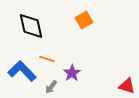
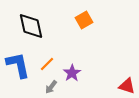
orange line: moved 5 px down; rotated 63 degrees counterclockwise
blue L-shape: moved 4 px left, 6 px up; rotated 32 degrees clockwise
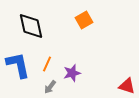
orange line: rotated 21 degrees counterclockwise
purple star: rotated 18 degrees clockwise
gray arrow: moved 1 px left
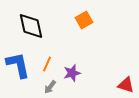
red triangle: moved 1 px left, 1 px up
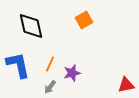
orange line: moved 3 px right
red triangle: rotated 30 degrees counterclockwise
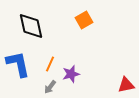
blue L-shape: moved 1 px up
purple star: moved 1 px left, 1 px down
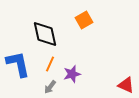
black diamond: moved 14 px right, 8 px down
purple star: moved 1 px right
red triangle: rotated 36 degrees clockwise
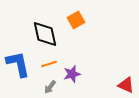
orange square: moved 8 px left
orange line: moved 1 px left; rotated 49 degrees clockwise
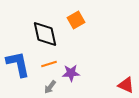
purple star: moved 1 px left, 1 px up; rotated 12 degrees clockwise
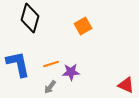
orange square: moved 7 px right, 6 px down
black diamond: moved 15 px left, 16 px up; rotated 28 degrees clockwise
orange line: moved 2 px right
purple star: moved 1 px up
